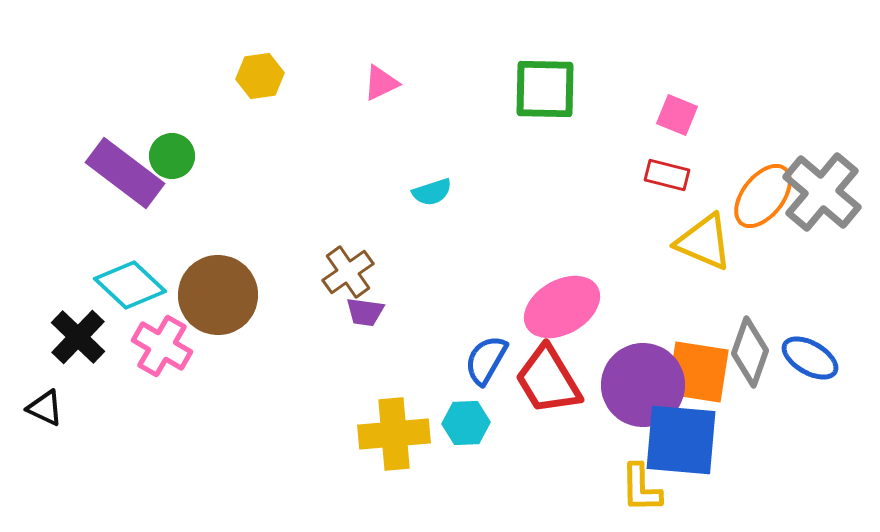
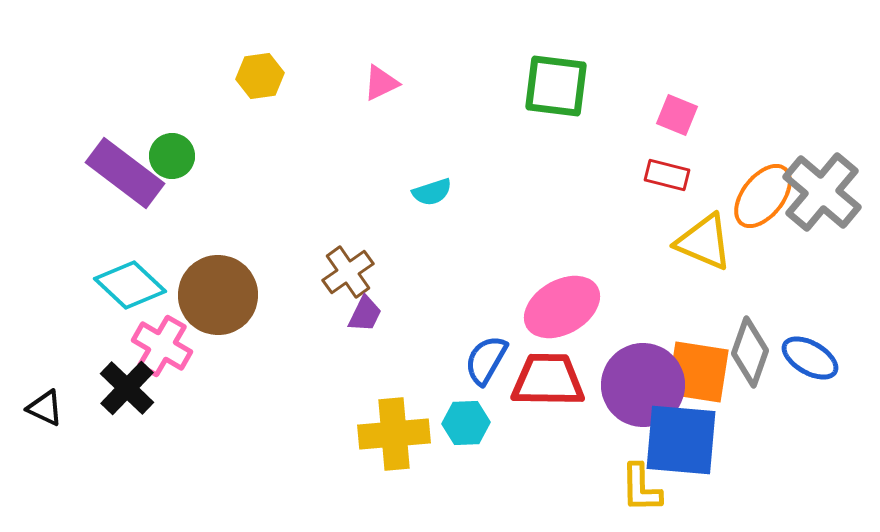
green square: moved 11 px right, 3 px up; rotated 6 degrees clockwise
purple trapezoid: moved 2 px down; rotated 72 degrees counterclockwise
black cross: moved 49 px right, 51 px down
red trapezoid: rotated 122 degrees clockwise
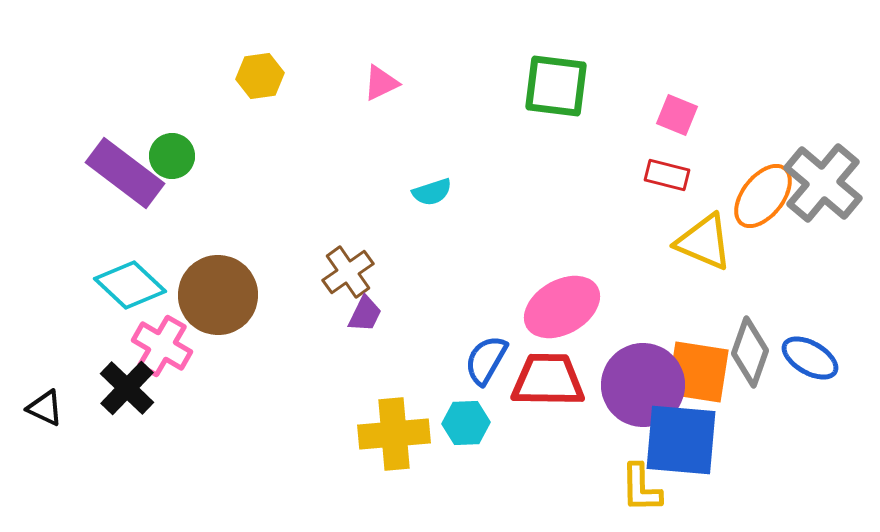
gray cross: moved 1 px right, 9 px up
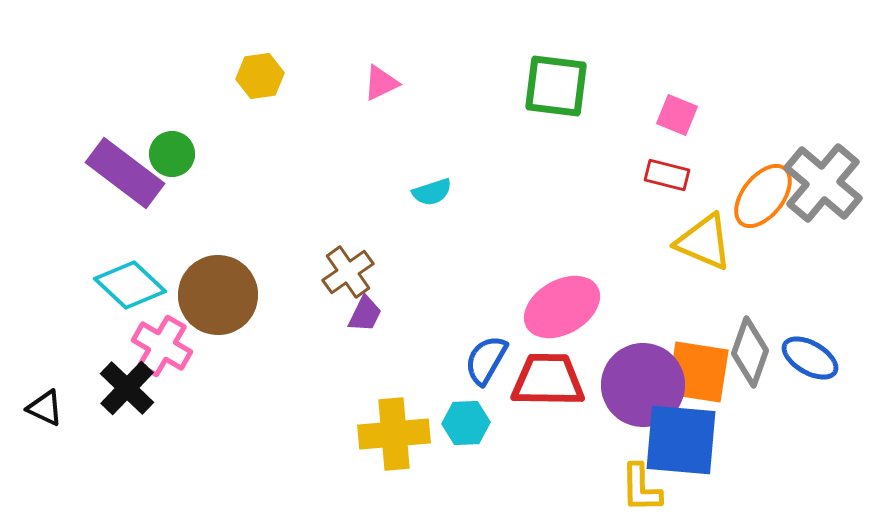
green circle: moved 2 px up
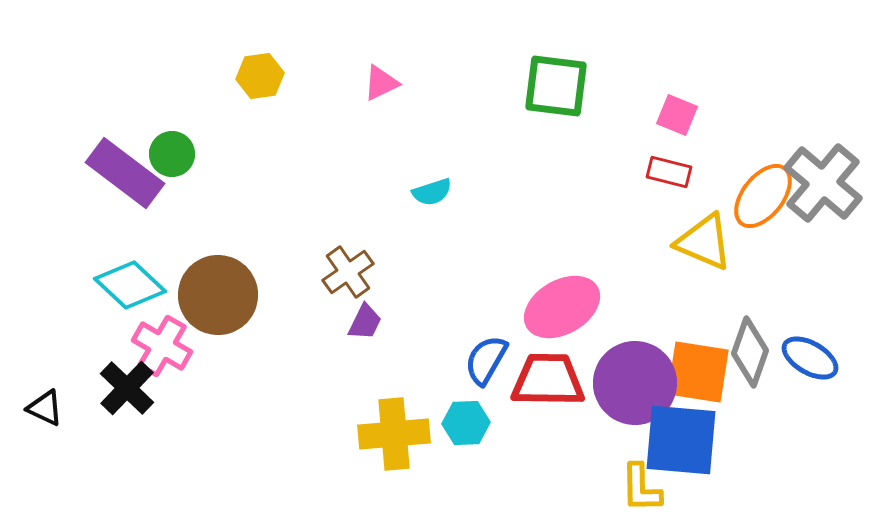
red rectangle: moved 2 px right, 3 px up
purple trapezoid: moved 8 px down
purple circle: moved 8 px left, 2 px up
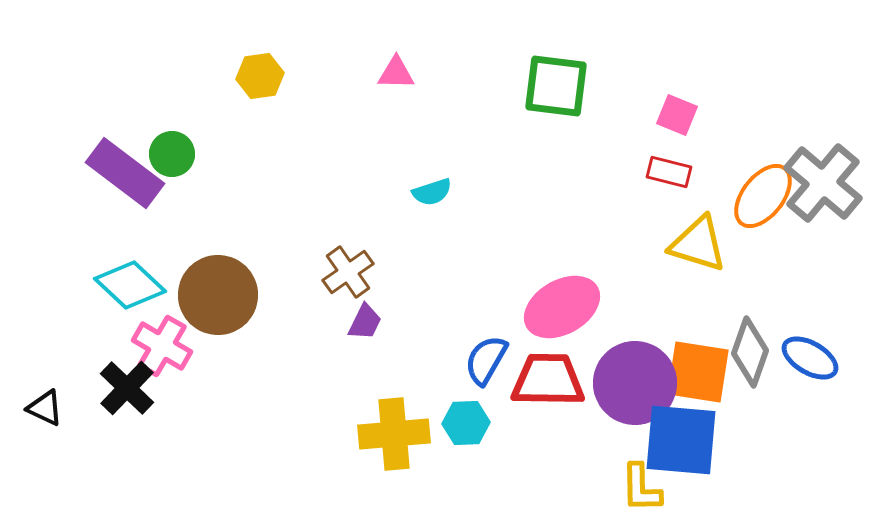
pink triangle: moved 15 px right, 10 px up; rotated 27 degrees clockwise
yellow triangle: moved 6 px left, 2 px down; rotated 6 degrees counterclockwise
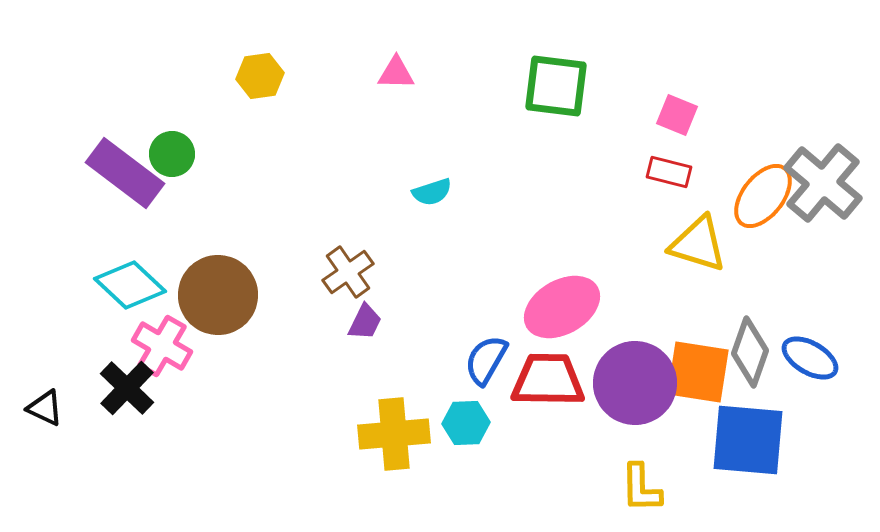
blue square: moved 67 px right
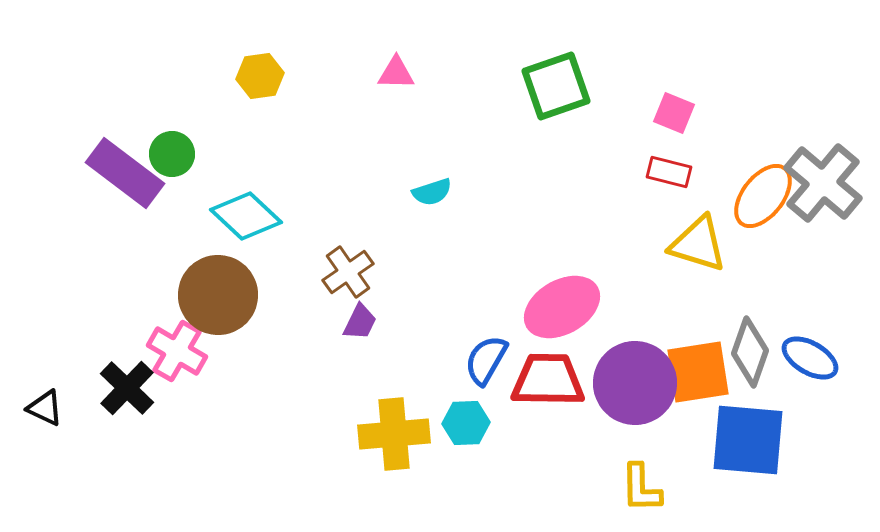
green square: rotated 26 degrees counterclockwise
pink square: moved 3 px left, 2 px up
cyan diamond: moved 116 px right, 69 px up
purple trapezoid: moved 5 px left
pink cross: moved 15 px right, 5 px down
orange square: rotated 18 degrees counterclockwise
